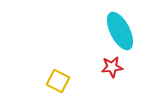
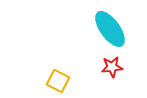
cyan ellipse: moved 10 px left, 2 px up; rotated 9 degrees counterclockwise
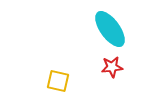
yellow square: rotated 15 degrees counterclockwise
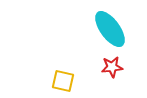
yellow square: moved 5 px right
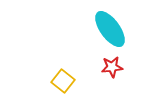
yellow square: rotated 25 degrees clockwise
